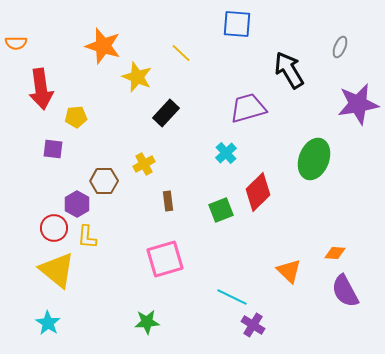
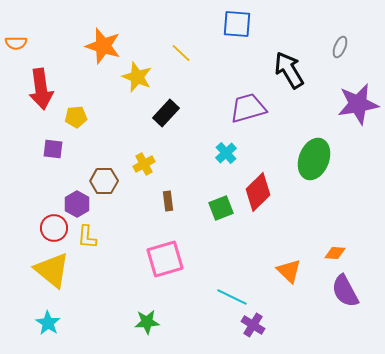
green square: moved 2 px up
yellow triangle: moved 5 px left
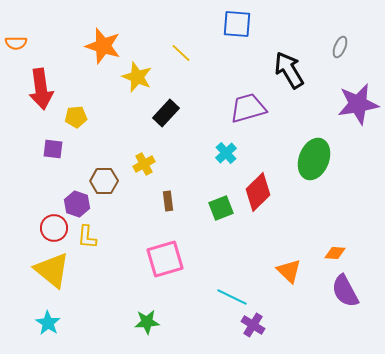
purple hexagon: rotated 10 degrees counterclockwise
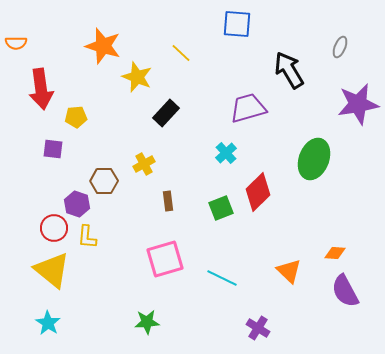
cyan line: moved 10 px left, 19 px up
purple cross: moved 5 px right, 3 px down
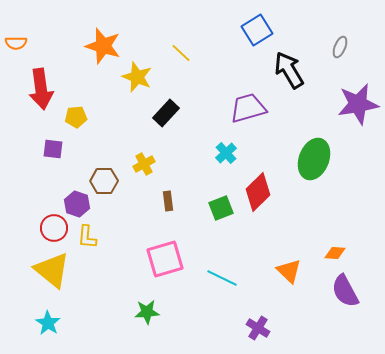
blue square: moved 20 px right, 6 px down; rotated 36 degrees counterclockwise
green star: moved 10 px up
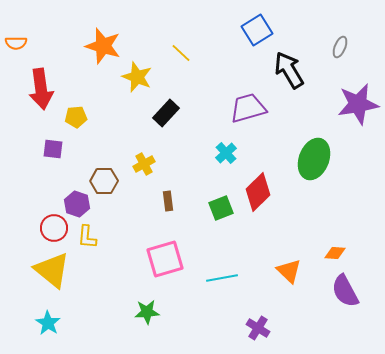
cyan line: rotated 36 degrees counterclockwise
